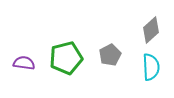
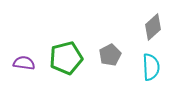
gray diamond: moved 2 px right, 3 px up
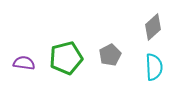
cyan semicircle: moved 3 px right
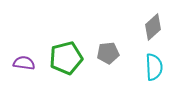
gray pentagon: moved 2 px left, 2 px up; rotated 20 degrees clockwise
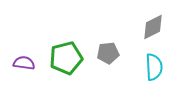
gray diamond: rotated 16 degrees clockwise
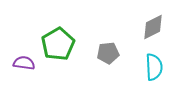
green pentagon: moved 8 px left, 14 px up; rotated 16 degrees counterclockwise
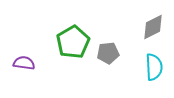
green pentagon: moved 15 px right, 2 px up
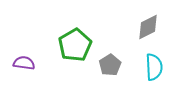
gray diamond: moved 5 px left
green pentagon: moved 2 px right, 3 px down
gray pentagon: moved 2 px right, 12 px down; rotated 25 degrees counterclockwise
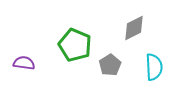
gray diamond: moved 14 px left, 1 px down
green pentagon: rotated 20 degrees counterclockwise
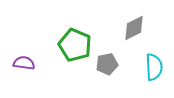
gray pentagon: moved 3 px left, 1 px up; rotated 20 degrees clockwise
